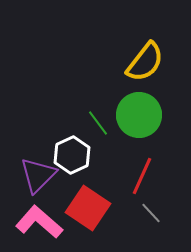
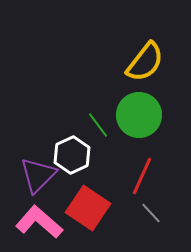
green line: moved 2 px down
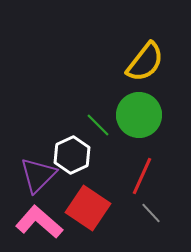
green line: rotated 8 degrees counterclockwise
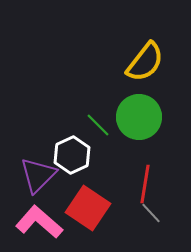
green circle: moved 2 px down
red line: moved 3 px right, 8 px down; rotated 15 degrees counterclockwise
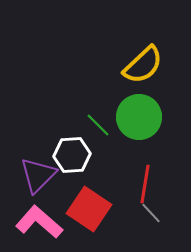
yellow semicircle: moved 2 px left, 3 px down; rotated 9 degrees clockwise
white hexagon: rotated 21 degrees clockwise
red square: moved 1 px right, 1 px down
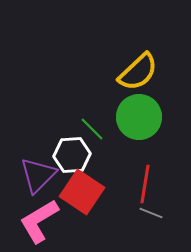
yellow semicircle: moved 5 px left, 7 px down
green line: moved 6 px left, 4 px down
red square: moved 7 px left, 17 px up
gray line: rotated 25 degrees counterclockwise
pink L-shape: moved 1 px up; rotated 72 degrees counterclockwise
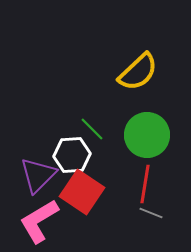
green circle: moved 8 px right, 18 px down
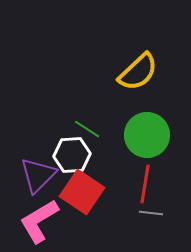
green line: moved 5 px left; rotated 12 degrees counterclockwise
gray line: rotated 15 degrees counterclockwise
